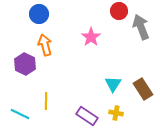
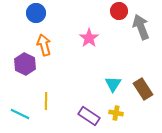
blue circle: moved 3 px left, 1 px up
pink star: moved 2 px left, 1 px down
orange arrow: moved 1 px left
purple rectangle: moved 2 px right
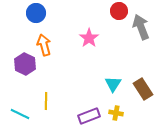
purple rectangle: rotated 55 degrees counterclockwise
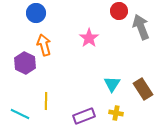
purple hexagon: moved 1 px up
cyan triangle: moved 1 px left
purple rectangle: moved 5 px left
